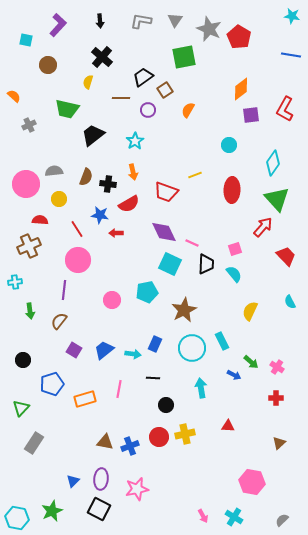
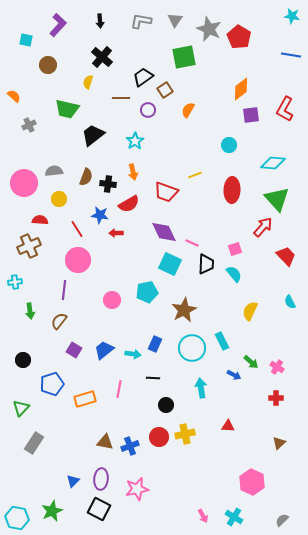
cyan diamond at (273, 163): rotated 60 degrees clockwise
pink circle at (26, 184): moved 2 px left, 1 px up
pink hexagon at (252, 482): rotated 15 degrees clockwise
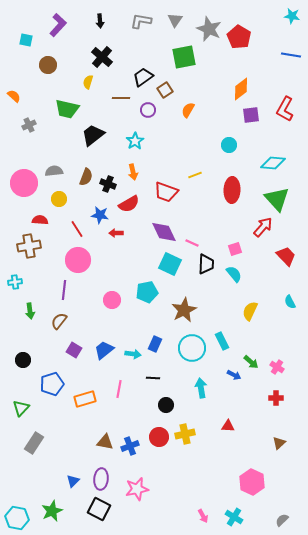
black cross at (108, 184): rotated 14 degrees clockwise
brown cross at (29, 246): rotated 15 degrees clockwise
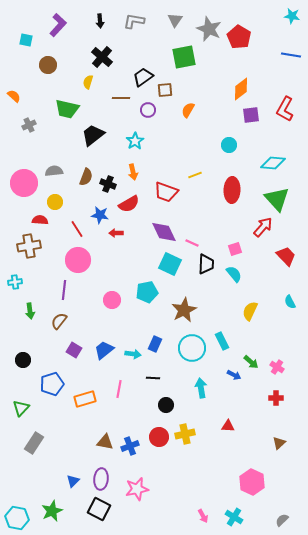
gray L-shape at (141, 21): moved 7 px left
brown square at (165, 90): rotated 28 degrees clockwise
yellow circle at (59, 199): moved 4 px left, 3 px down
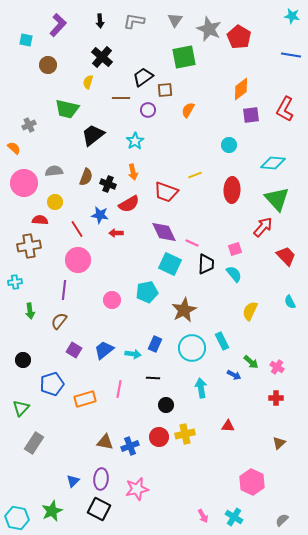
orange semicircle at (14, 96): moved 52 px down
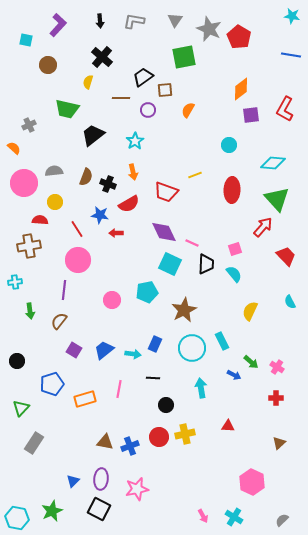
black circle at (23, 360): moved 6 px left, 1 px down
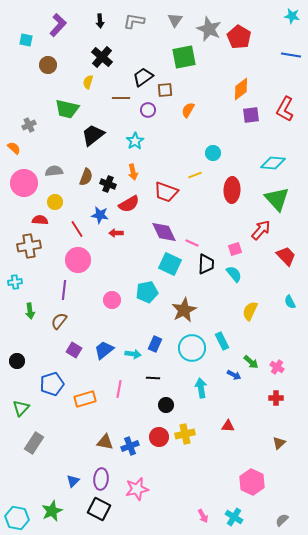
cyan circle at (229, 145): moved 16 px left, 8 px down
red arrow at (263, 227): moved 2 px left, 3 px down
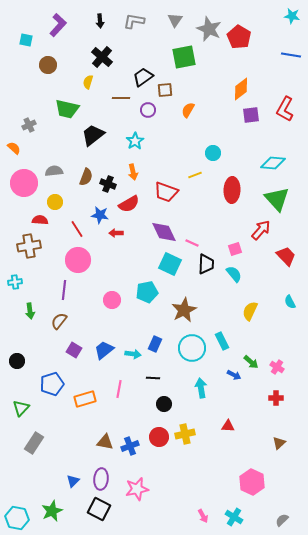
black circle at (166, 405): moved 2 px left, 1 px up
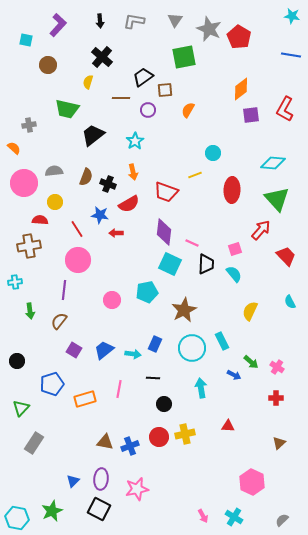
gray cross at (29, 125): rotated 16 degrees clockwise
purple diamond at (164, 232): rotated 32 degrees clockwise
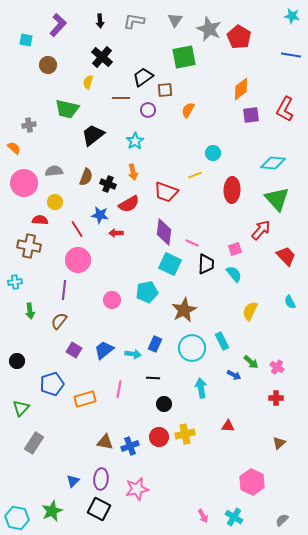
brown cross at (29, 246): rotated 20 degrees clockwise
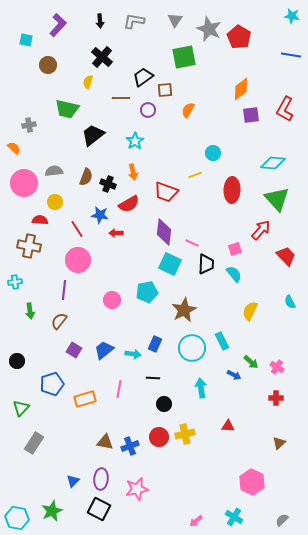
pink arrow at (203, 516): moved 7 px left, 5 px down; rotated 80 degrees clockwise
